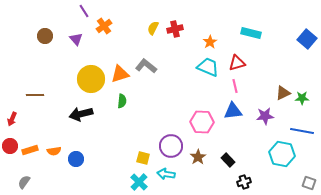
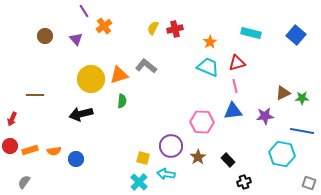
blue square: moved 11 px left, 4 px up
orange triangle: moved 1 px left, 1 px down
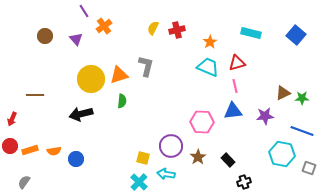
red cross: moved 2 px right, 1 px down
gray L-shape: rotated 65 degrees clockwise
blue line: rotated 10 degrees clockwise
gray square: moved 15 px up
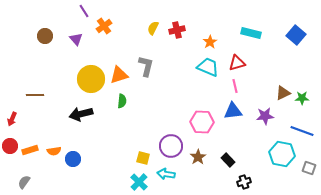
blue circle: moved 3 px left
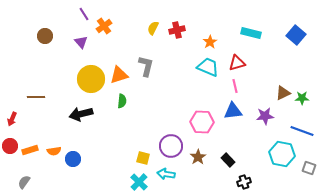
purple line: moved 3 px down
purple triangle: moved 5 px right, 3 px down
brown line: moved 1 px right, 2 px down
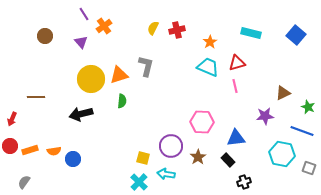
green star: moved 6 px right, 9 px down; rotated 24 degrees clockwise
blue triangle: moved 3 px right, 27 px down
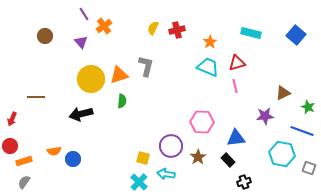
orange rectangle: moved 6 px left, 11 px down
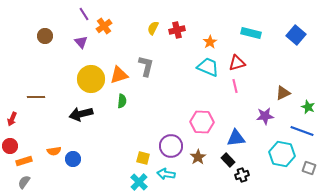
black cross: moved 2 px left, 7 px up
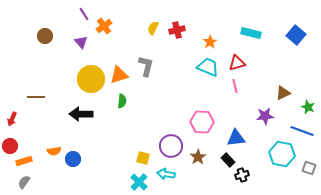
black arrow: rotated 15 degrees clockwise
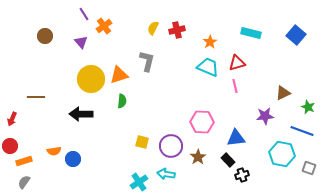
gray L-shape: moved 1 px right, 5 px up
yellow square: moved 1 px left, 16 px up
cyan cross: rotated 12 degrees clockwise
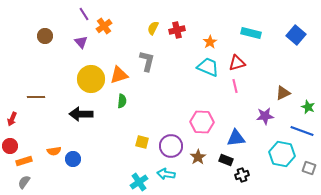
black rectangle: moved 2 px left; rotated 24 degrees counterclockwise
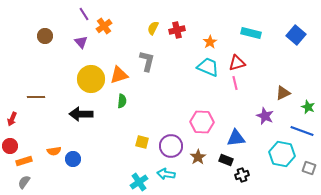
pink line: moved 3 px up
purple star: rotated 30 degrees clockwise
